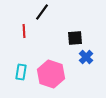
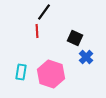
black line: moved 2 px right
red line: moved 13 px right
black square: rotated 28 degrees clockwise
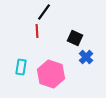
cyan rectangle: moved 5 px up
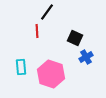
black line: moved 3 px right
blue cross: rotated 16 degrees clockwise
cyan rectangle: rotated 14 degrees counterclockwise
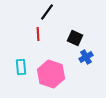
red line: moved 1 px right, 3 px down
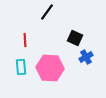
red line: moved 13 px left, 6 px down
pink hexagon: moved 1 px left, 6 px up; rotated 16 degrees counterclockwise
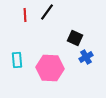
red line: moved 25 px up
cyan rectangle: moved 4 px left, 7 px up
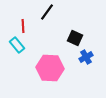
red line: moved 2 px left, 11 px down
cyan rectangle: moved 15 px up; rotated 35 degrees counterclockwise
